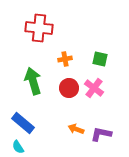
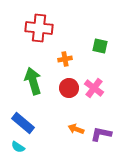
green square: moved 13 px up
cyan semicircle: rotated 24 degrees counterclockwise
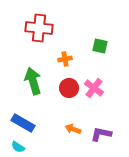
blue rectangle: rotated 10 degrees counterclockwise
orange arrow: moved 3 px left
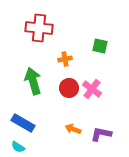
pink cross: moved 2 px left, 1 px down
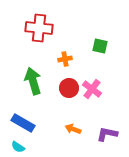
purple L-shape: moved 6 px right
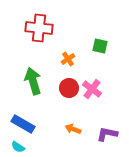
orange cross: moved 3 px right; rotated 24 degrees counterclockwise
blue rectangle: moved 1 px down
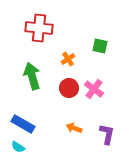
green arrow: moved 1 px left, 5 px up
pink cross: moved 2 px right
orange arrow: moved 1 px right, 1 px up
purple L-shape: rotated 90 degrees clockwise
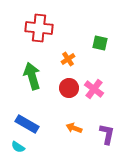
green square: moved 3 px up
blue rectangle: moved 4 px right
